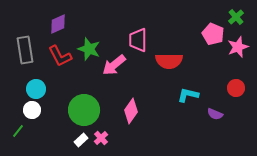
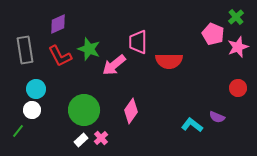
pink trapezoid: moved 2 px down
red circle: moved 2 px right
cyan L-shape: moved 4 px right, 30 px down; rotated 25 degrees clockwise
purple semicircle: moved 2 px right, 3 px down
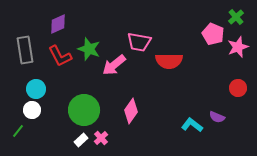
pink trapezoid: moved 1 px right; rotated 80 degrees counterclockwise
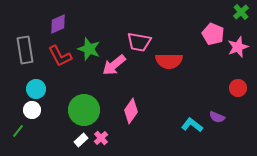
green cross: moved 5 px right, 5 px up
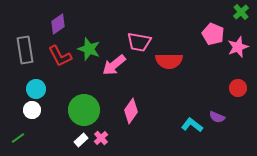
purple diamond: rotated 10 degrees counterclockwise
green line: moved 7 px down; rotated 16 degrees clockwise
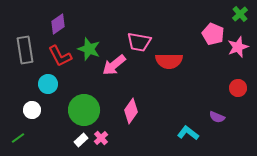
green cross: moved 1 px left, 2 px down
cyan circle: moved 12 px right, 5 px up
cyan L-shape: moved 4 px left, 8 px down
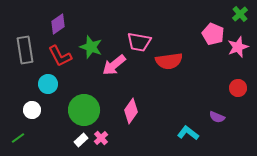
green star: moved 2 px right, 2 px up
red semicircle: rotated 8 degrees counterclockwise
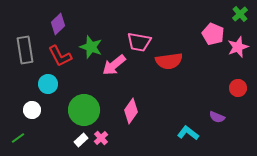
purple diamond: rotated 10 degrees counterclockwise
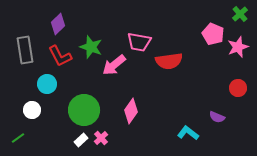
cyan circle: moved 1 px left
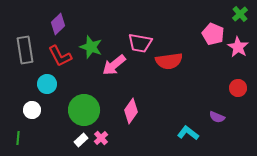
pink trapezoid: moved 1 px right, 1 px down
pink star: rotated 20 degrees counterclockwise
green line: rotated 48 degrees counterclockwise
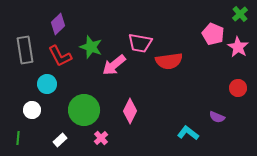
pink diamond: moved 1 px left; rotated 10 degrees counterclockwise
white rectangle: moved 21 px left
